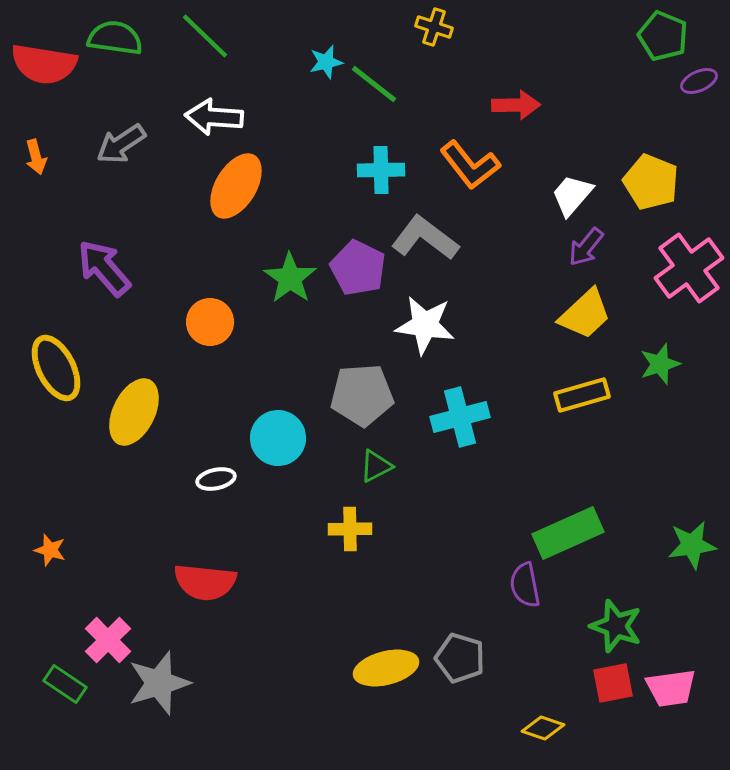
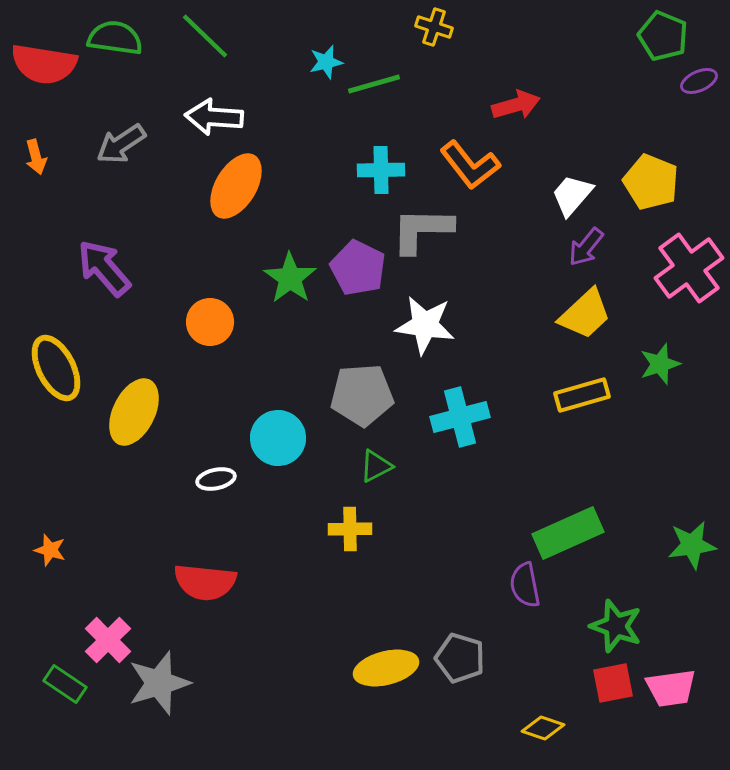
green line at (374, 84): rotated 54 degrees counterclockwise
red arrow at (516, 105): rotated 15 degrees counterclockwise
gray L-shape at (425, 238): moved 3 px left, 8 px up; rotated 36 degrees counterclockwise
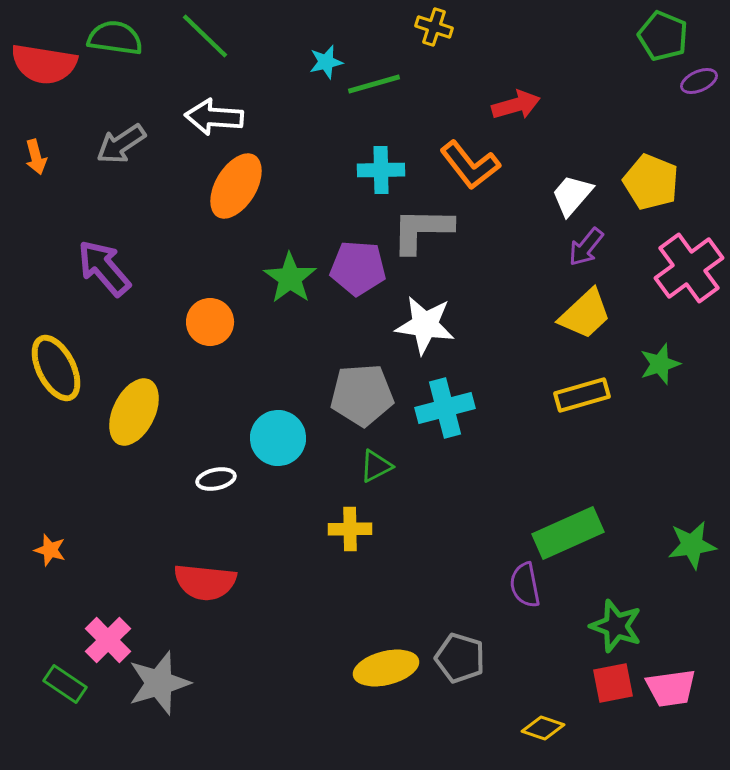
purple pentagon at (358, 268): rotated 22 degrees counterclockwise
cyan cross at (460, 417): moved 15 px left, 9 px up
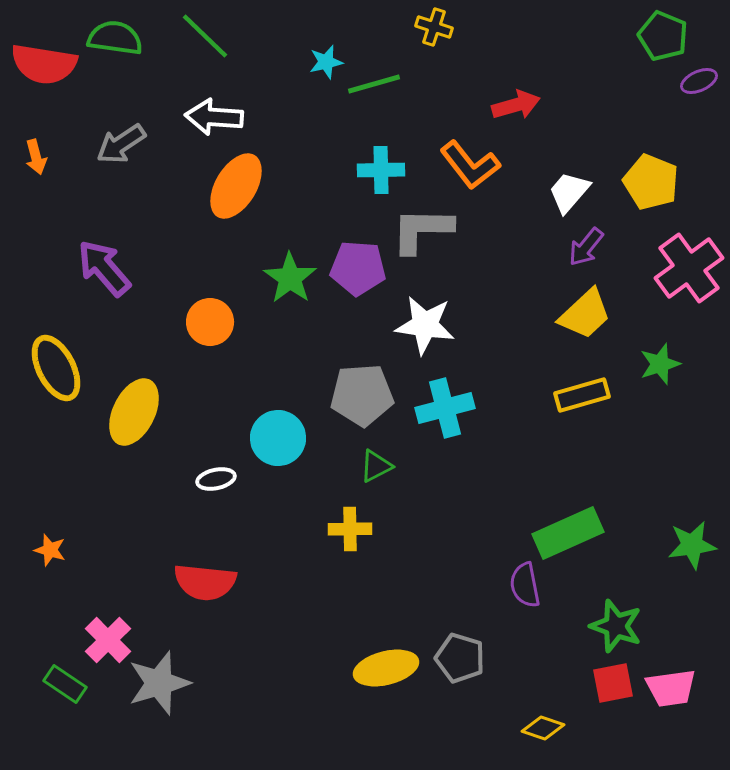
white trapezoid at (572, 195): moved 3 px left, 3 px up
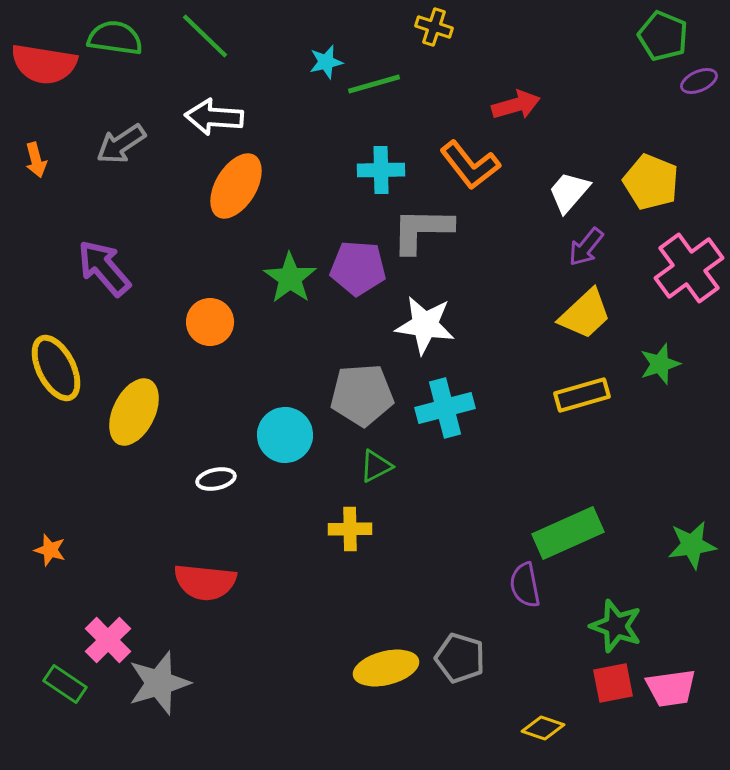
orange arrow at (36, 157): moved 3 px down
cyan circle at (278, 438): moved 7 px right, 3 px up
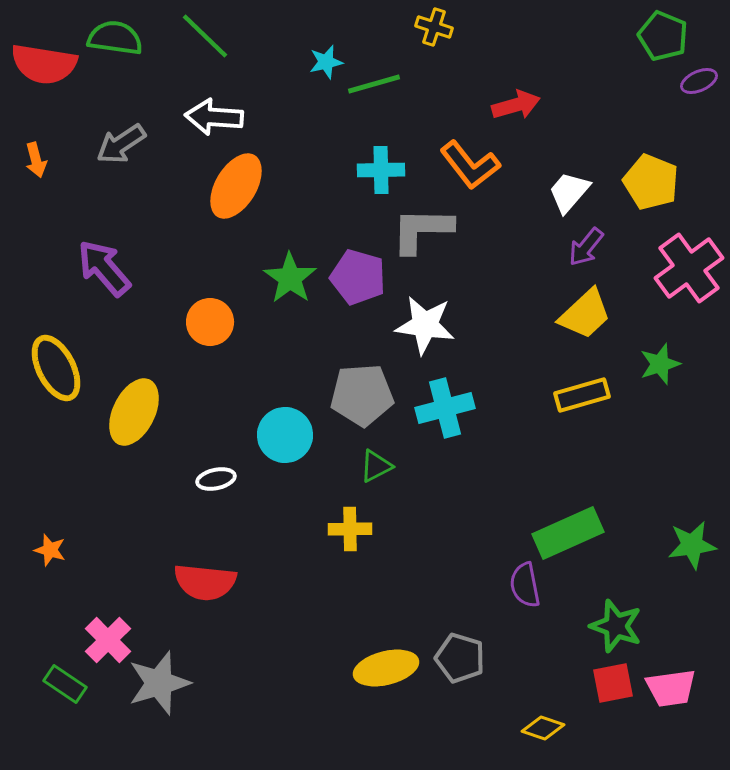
purple pentagon at (358, 268): moved 9 px down; rotated 12 degrees clockwise
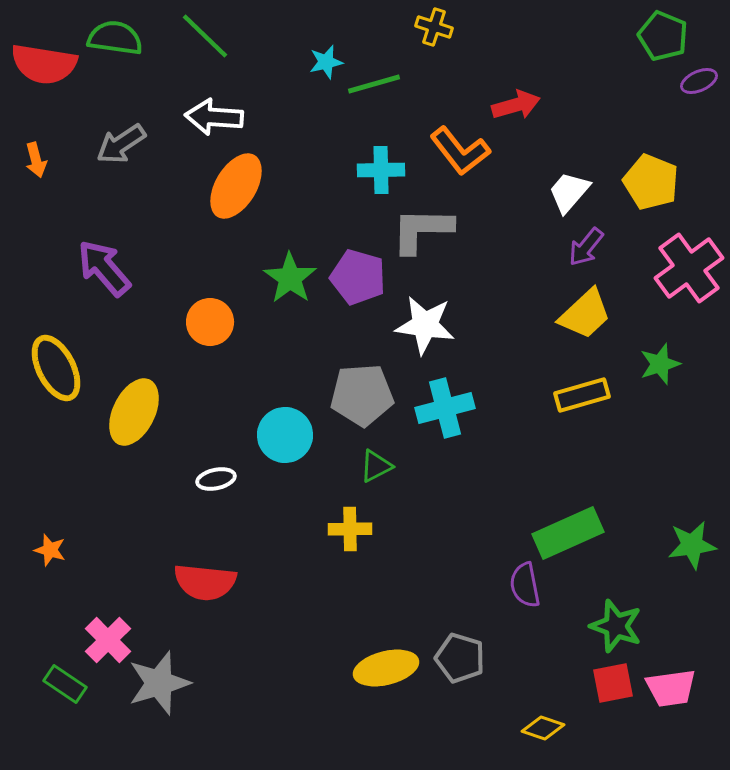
orange L-shape at (470, 165): moved 10 px left, 14 px up
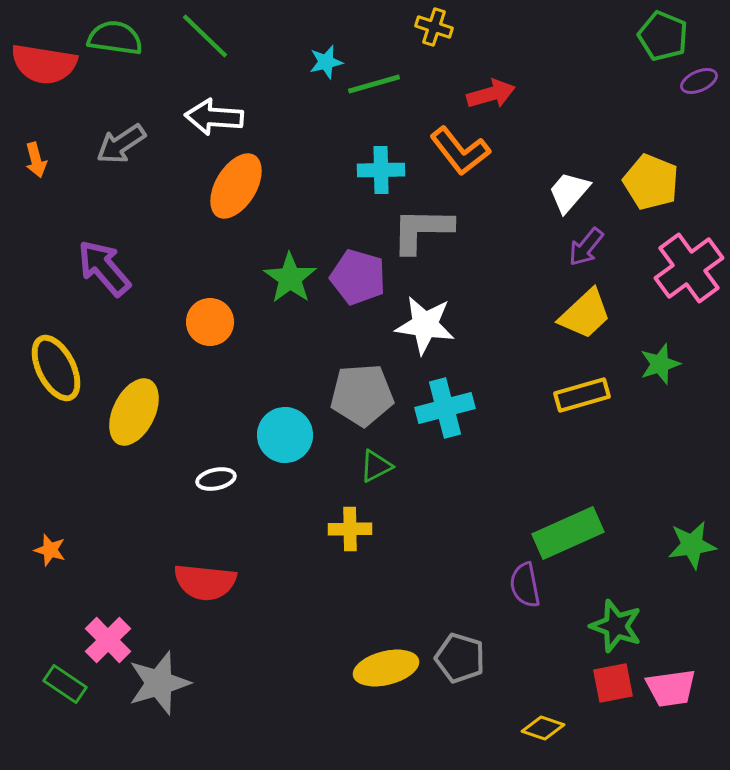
red arrow at (516, 105): moved 25 px left, 11 px up
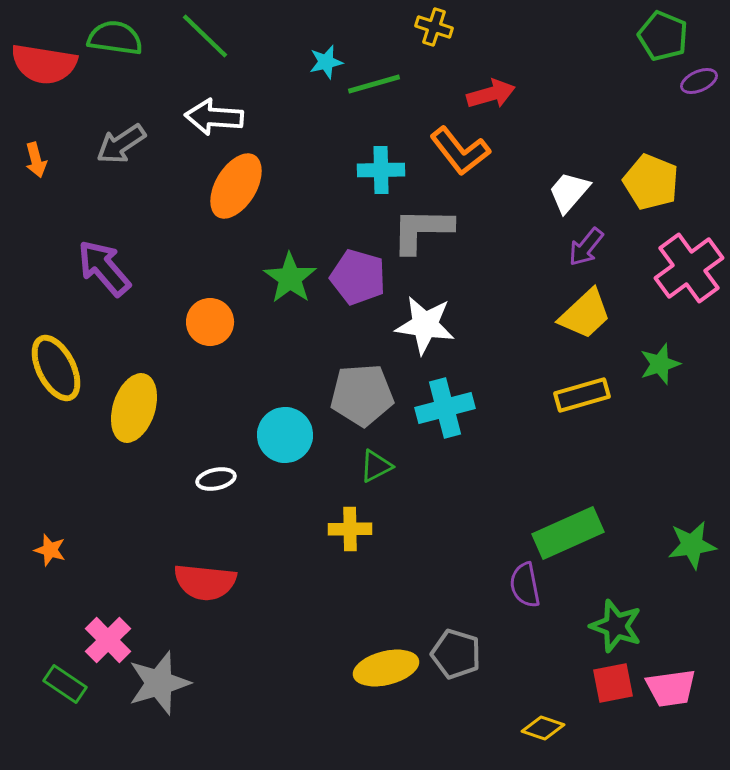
yellow ellipse at (134, 412): moved 4 px up; rotated 8 degrees counterclockwise
gray pentagon at (460, 658): moved 4 px left, 4 px up
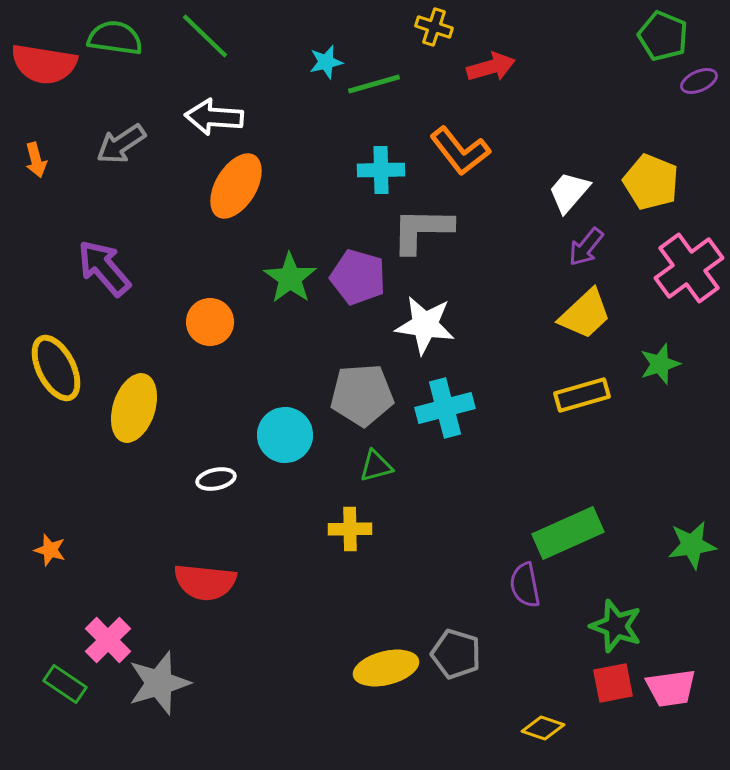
red arrow at (491, 94): moved 27 px up
green triangle at (376, 466): rotated 12 degrees clockwise
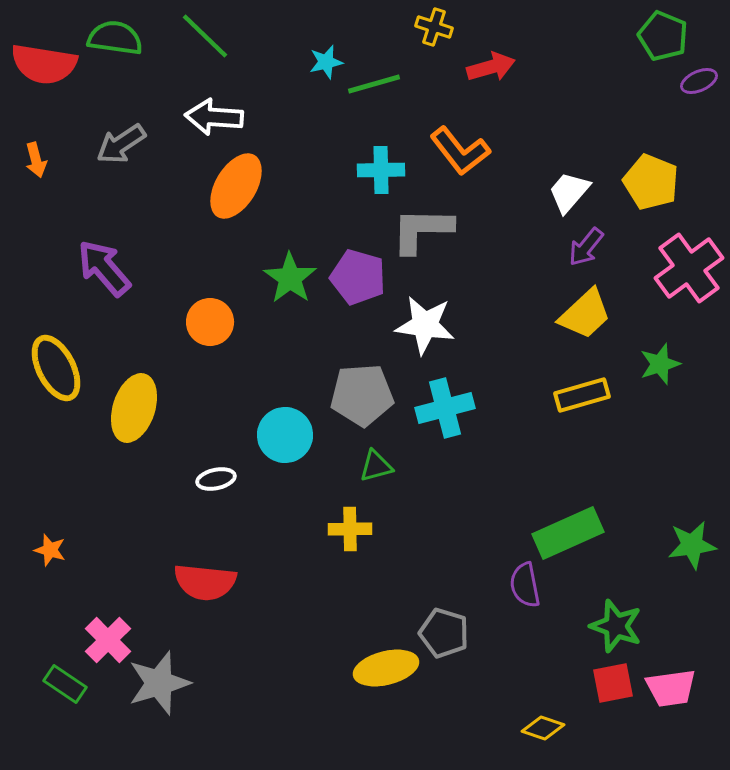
gray pentagon at (456, 654): moved 12 px left, 21 px up
